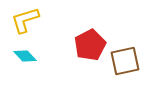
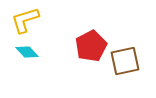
red pentagon: moved 1 px right, 1 px down
cyan diamond: moved 2 px right, 4 px up
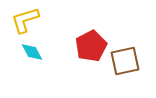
cyan diamond: moved 5 px right; rotated 15 degrees clockwise
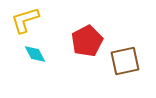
red pentagon: moved 4 px left, 5 px up
cyan diamond: moved 3 px right, 2 px down
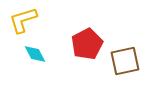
yellow L-shape: moved 2 px left
red pentagon: moved 3 px down
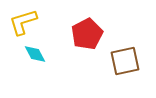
yellow L-shape: moved 2 px down
red pentagon: moved 10 px up
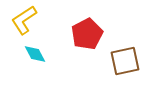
yellow L-shape: moved 1 px right, 2 px up; rotated 16 degrees counterclockwise
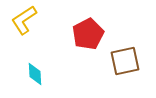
red pentagon: moved 1 px right
cyan diamond: moved 20 px down; rotated 25 degrees clockwise
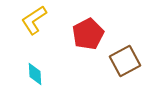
yellow L-shape: moved 10 px right
brown square: rotated 16 degrees counterclockwise
